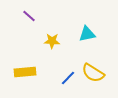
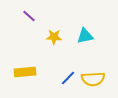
cyan triangle: moved 2 px left, 2 px down
yellow star: moved 2 px right, 4 px up
yellow semicircle: moved 6 px down; rotated 35 degrees counterclockwise
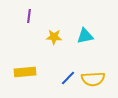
purple line: rotated 56 degrees clockwise
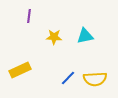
yellow rectangle: moved 5 px left, 2 px up; rotated 20 degrees counterclockwise
yellow semicircle: moved 2 px right
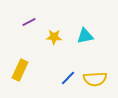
purple line: moved 6 px down; rotated 56 degrees clockwise
yellow rectangle: rotated 40 degrees counterclockwise
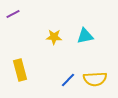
purple line: moved 16 px left, 8 px up
yellow rectangle: rotated 40 degrees counterclockwise
blue line: moved 2 px down
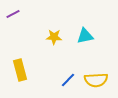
yellow semicircle: moved 1 px right, 1 px down
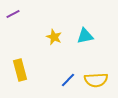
yellow star: rotated 21 degrees clockwise
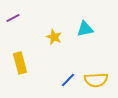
purple line: moved 4 px down
cyan triangle: moved 7 px up
yellow rectangle: moved 7 px up
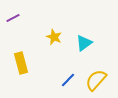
cyan triangle: moved 1 px left, 14 px down; rotated 24 degrees counterclockwise
yellow rectangle: moved 1 px right
yellow semicircle: rotated 135 degrees clockwise
